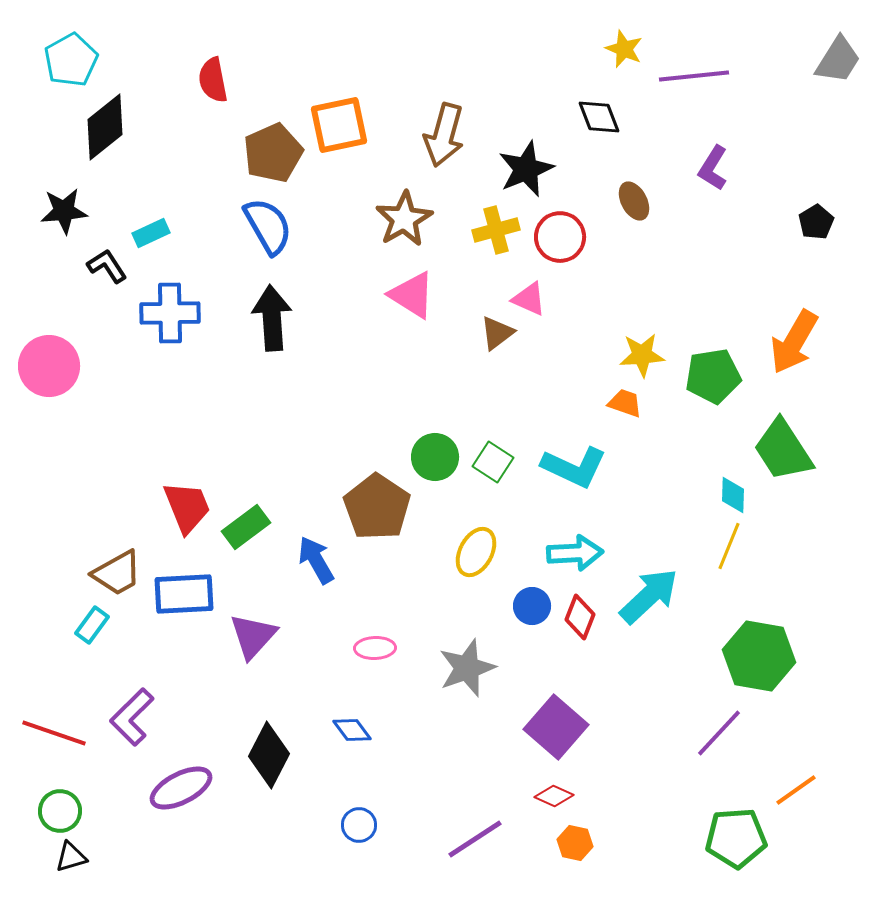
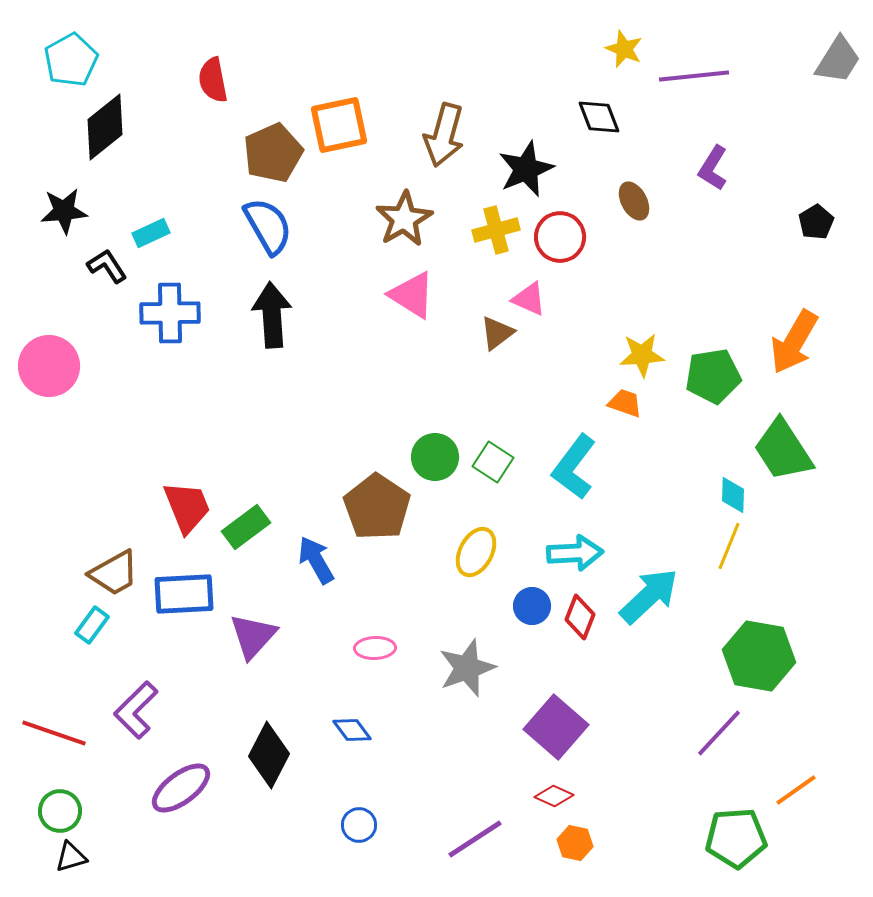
black arrow at (272, 318): moved 3 px up
cyan L-shape at (574, 467): rotated 102 degrees clockwise
brown trapezoid at (117, 573): moved 3 px left
purple L-shape at (132, 717): moved 4 px right, 7 px up
purple ellipse at (181, 788): rotated 10 degrees counterclockwise
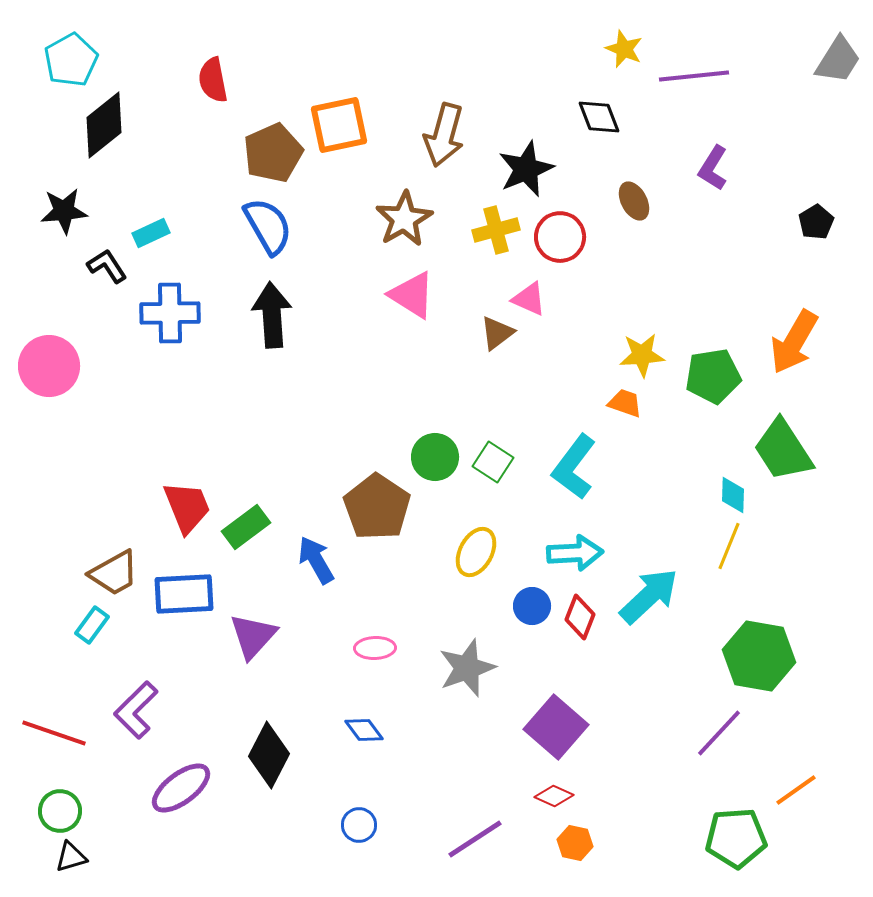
black diamond at (105, 127): moved 1 px left, 2 px up
blue diamond at (352, 730): moved 12 px right
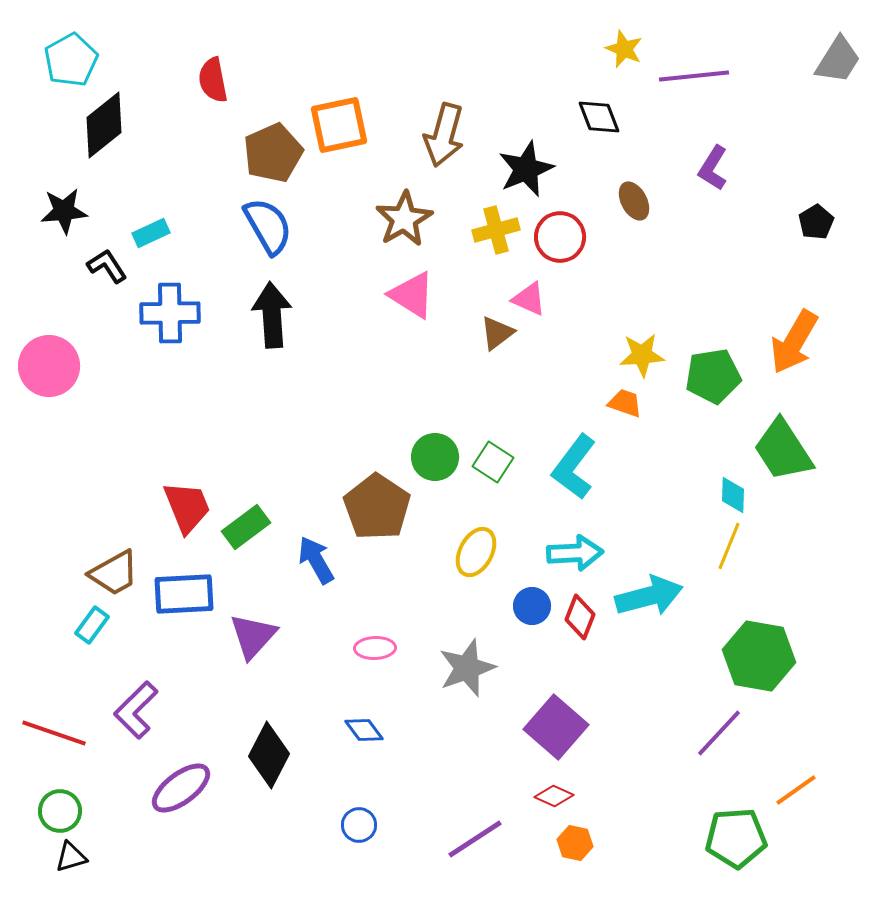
cyan arrow at (649, 596): rotated 28 degrees clockwise
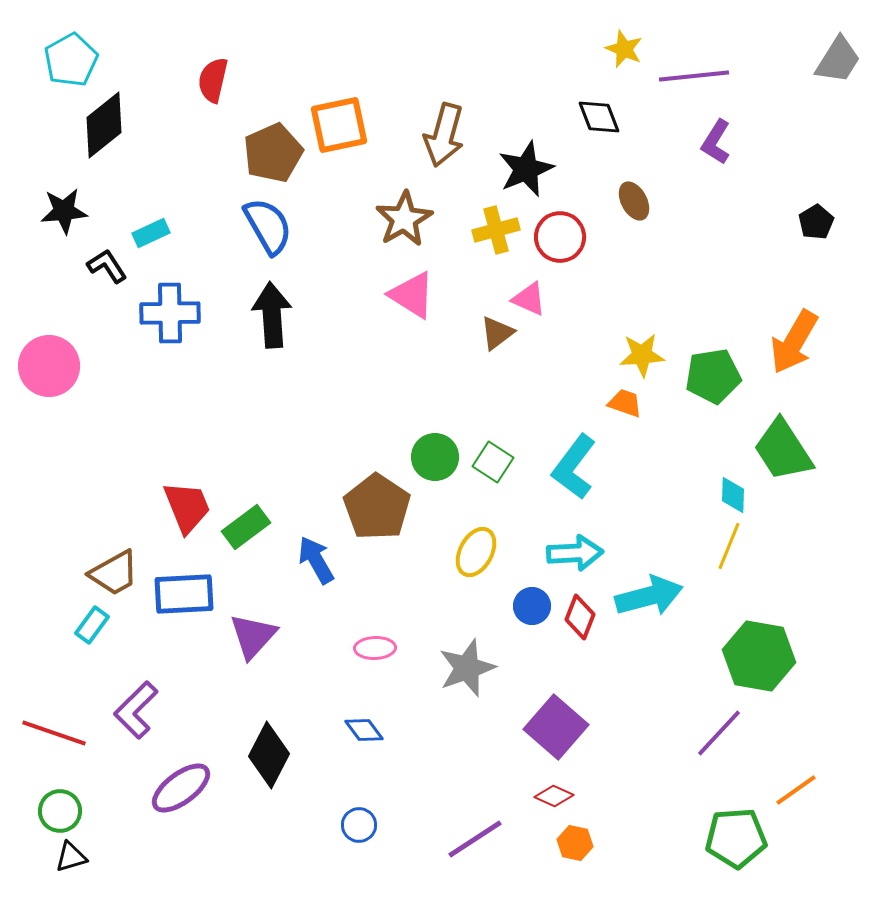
red semicircle at (213, 80): rotated 24 degrees clockwise
purple L-shape at (713, 168): moved 3 px right, 26 px up
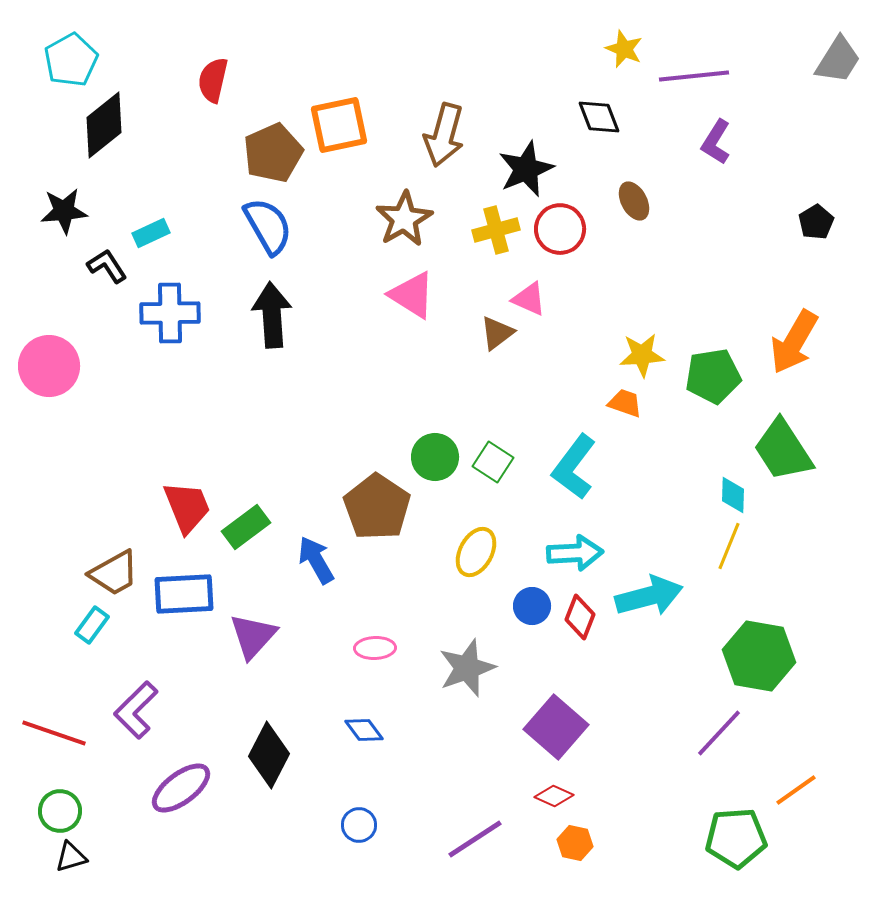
red circle at (560, 237): moved 8 px up
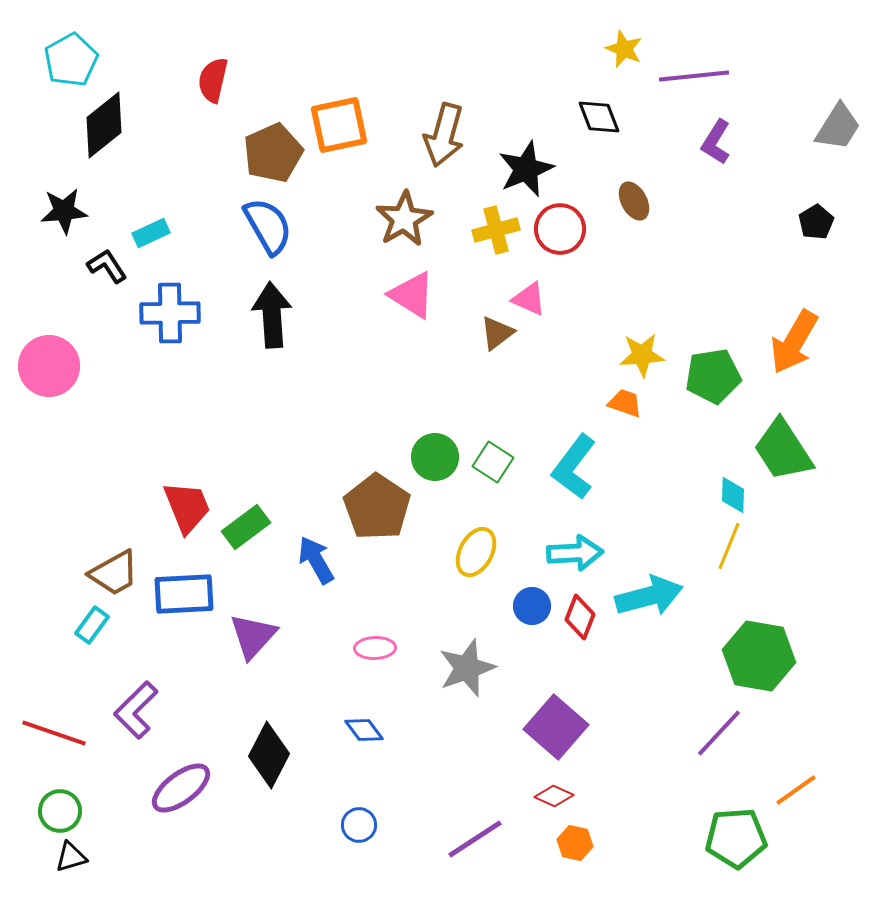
gray trapezoid at (838, 60): moved 67 px down
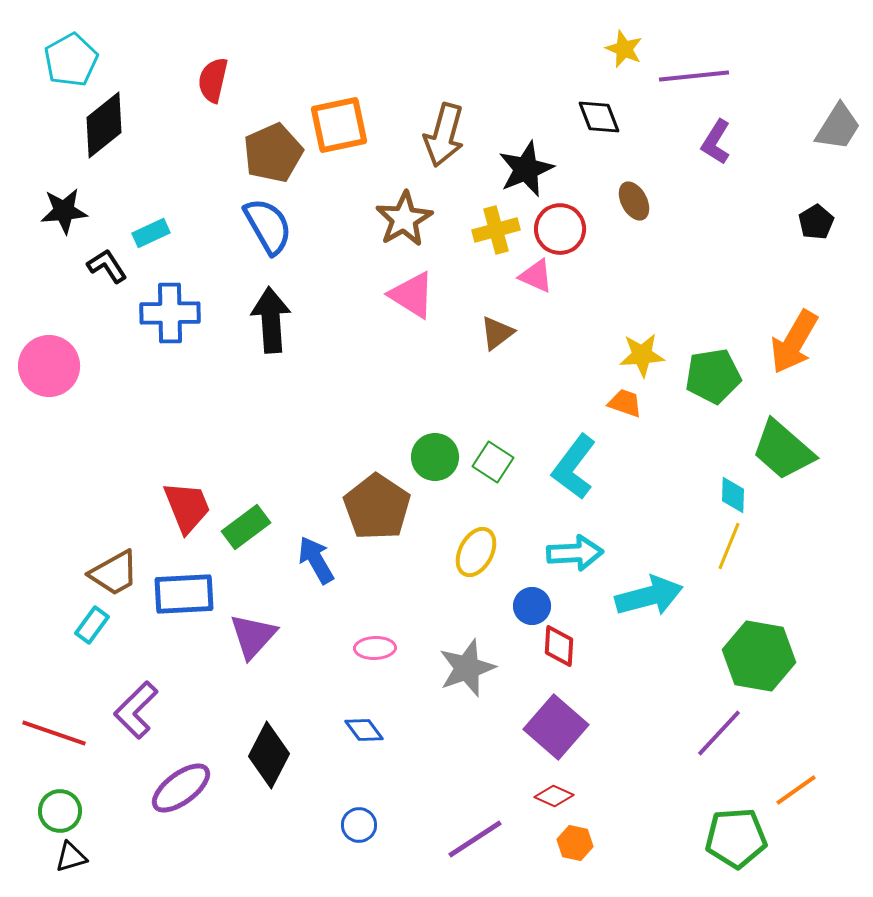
pink triangle at (529, 299): moved 7 px right, 23 px up
black arrow at (272, 315): moved 1 px left, 5 px down
green trapezoid at (783, 450): rotated 16 degrees counterclockwise
red diamond at (580, 617): moved 21 px left, 29 px down; rotated 18 degrees counterclockwise
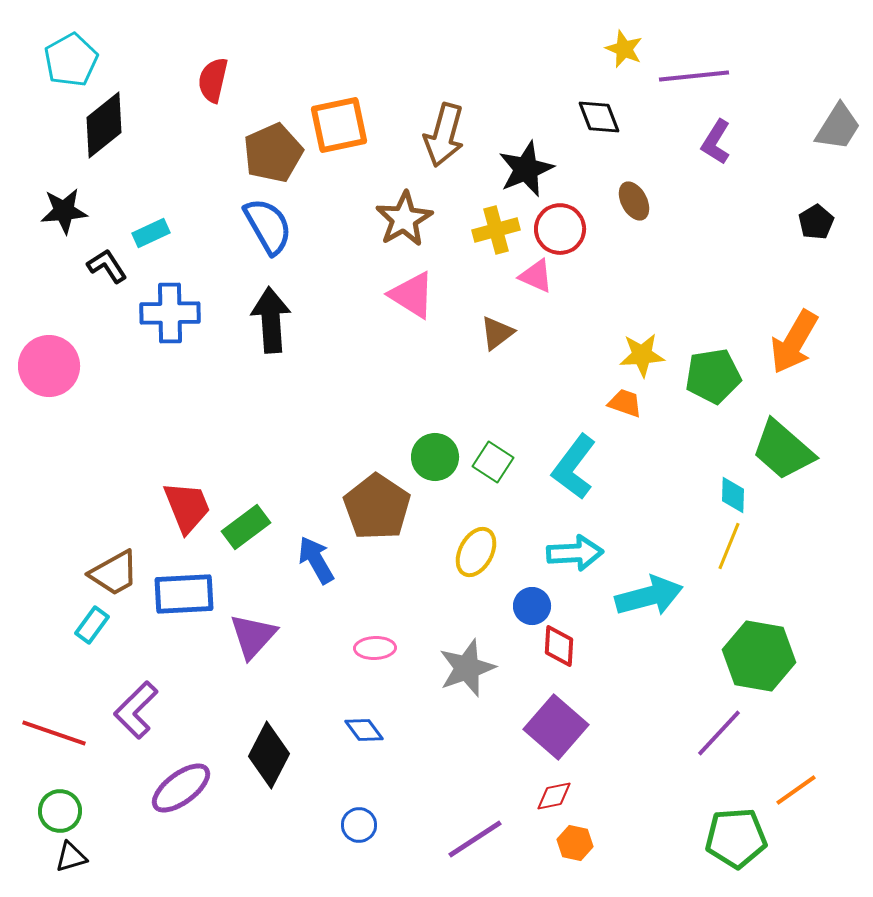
red diamond at (554, 796): rotated 36 degrees counterclockwise
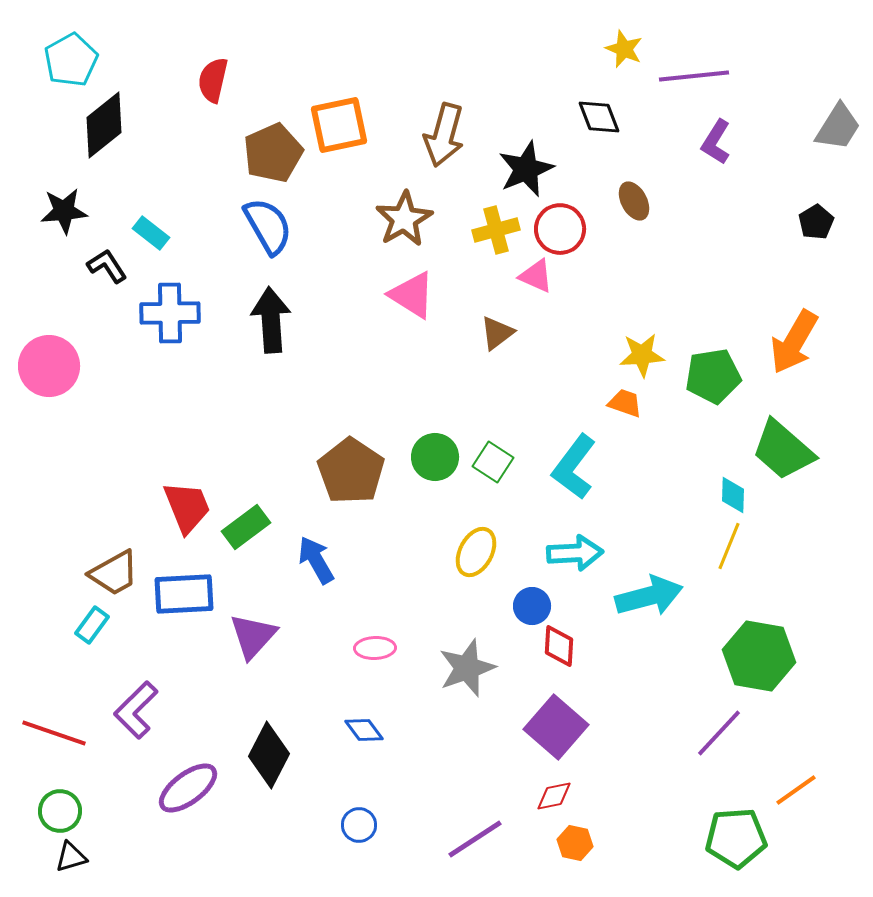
cyan rectangle at (151, 233): rotated 63 degrees clockwise
brown pentagon at (377, 507): moved 26 px left, 36 px up
purple ellipse at (181, 788): moved 7 px right
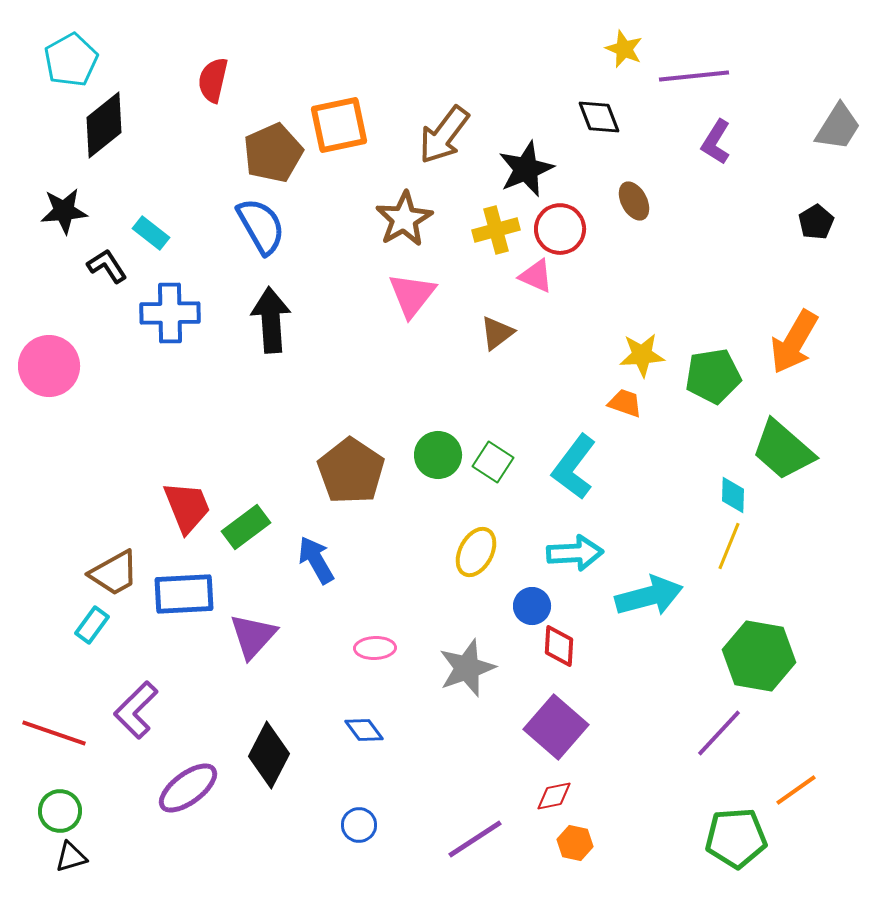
brown arrow at (444, 135): rotated 22 degrees clockwise
blue semicircle at (268, 226): moved 7 px left
pink triangle at (412, 295): rotated 36 degrees clockwise
green circle at (435, 457): moved 3 px right, 2 px up
